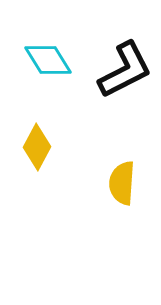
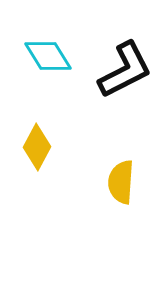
cyan diamond: moved 4 px up
yellow semicircle: moved 1 px left, 1 px up
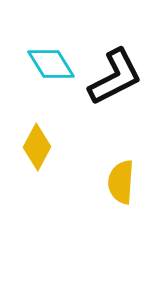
cyan diamond: moved 3 px right, 8 px down
black L-shape: moved 10 px left, 7 px down
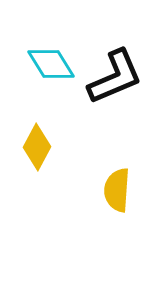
black L-shape: rotated 4 degrees clockwise
yellow semicircle: moved 4 px left, 8 px down
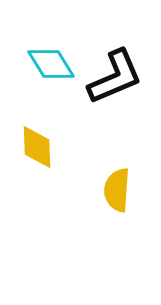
yellow diamond: rotated 30 degrees counterclockwise
